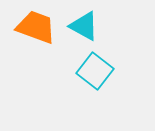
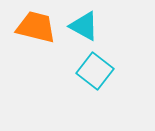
orange trapezoid: rotated 6 degrees counterclockwise
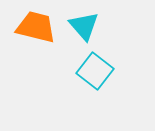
cyan triangle: rotated 20 degrees clockwise
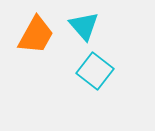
orange trapezoid: moved 8 px down; rotated 105 degrees clockwise
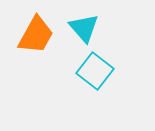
cyan triangle: moved 2 px down
